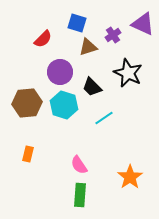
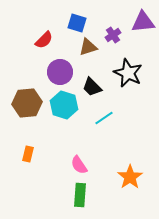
purple triangle: moved 2 px up; rotated 30 degrees counterclockwise
red semicircle: moved 1 px right, 1 px down
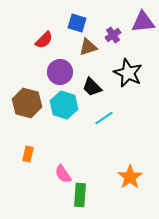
brown hexagon: rotated 20 degrees clockwise
pink semicircle: moved 16 px left, 9 px down
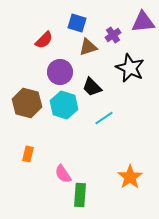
black star: moved 2 px right, 5 px up
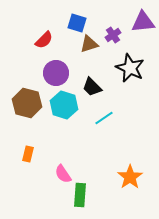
brown triangle: moved 1 px right, 3 px up
purple circle: moved 4 px left, 1 px down
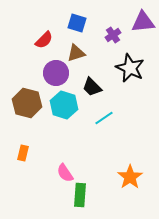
brown triangle: moved 13 px left, 9 px down
orange rectangle: moved 5 px left, 1 px up
pink semicircle: moved 2 px right, 1 px up
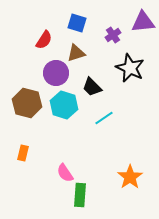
red semicircle: rotated 12 degrees counterclockwise
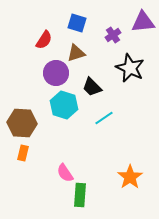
brown hexagon: moved 5 px left, 20 px down; rotated 12 degrees counterclockwise
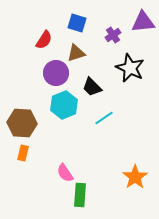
cyan hexagon: rotated 20 degrees clockwise
orange star: moved 5 px right
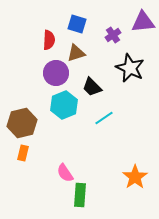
blue square: moved 1 px down
red semicircle: moved 5 px right; rotated 30 degrees counterclockwise
brown hexagon: rotated 16 degrees counterclockwise
